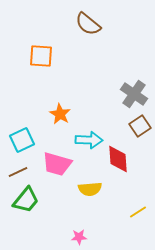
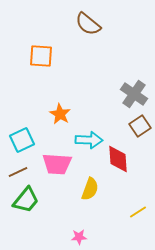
pink trapezoid: rotated 12 degrees counterclockwise
yellow semicircle: rotated 65 degrees counterclockwise
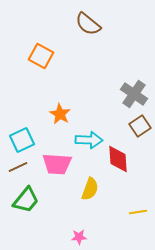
orange square: rotated 25 degrees clockwise
brown line: moved 5 px up
yellow line: rotated 24 degrees clockwise
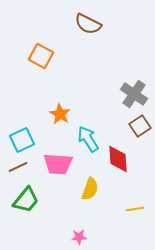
brown semicircle: rotated 12 degrees counterclockwise
cyan arrow: moved 1 px left, 1 px up; rotated 124 degrees counterclockwise
pink trapezoid: moved 1 px right
yellow line: moved 3 px left, 3 px up
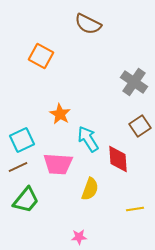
gray cross: moved 12 px up
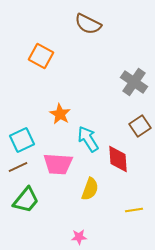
yellow line: moved 1 px left, 1 px down
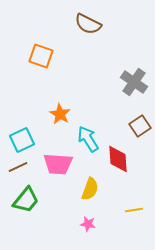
orange square: rotated 10 degrees counterclockwise
pink star: moved 9 px right, 13 px up; rotated 14 degrees clockwise
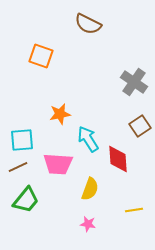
orange star: rotated 30 degrees clockwise
cyan square: rotated 20 degrees clockwise
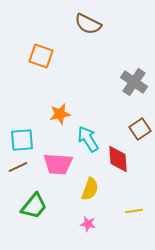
brown square: moved 3 px down
green trapezoid: moved 8 px right, 6 px down
yellow line: moved 1 px down
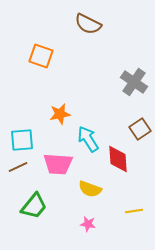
yellow semicircle: rotated 90 degrees clockwise
